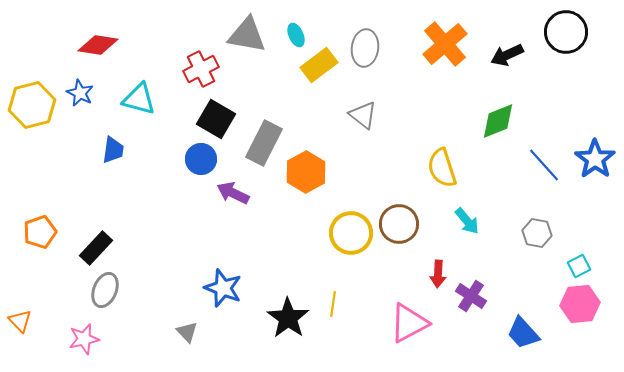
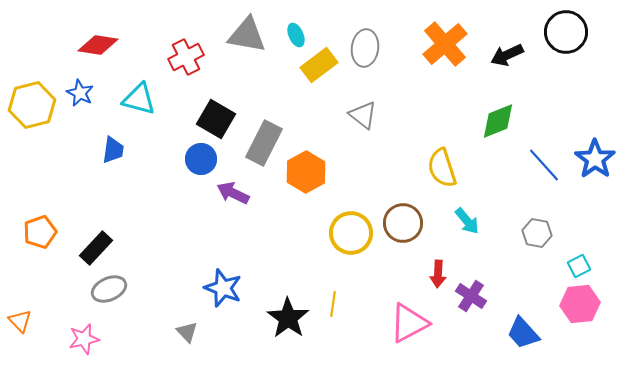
red cross at (201, 69): moved 15 px left, 12 px up
brown circle at (399, 224): moved 4 px right, 1 px up
gray ellipse at (105, 290): moved 4 px right, 1 px up; rotated 44 degrees clockwise
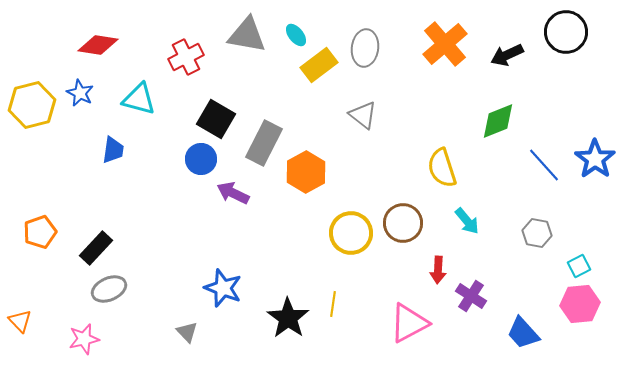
cyan ellipse at (296, 35): rotated 15 degrees counterclockwise
red arrow at (438, 274): moved 4 px up
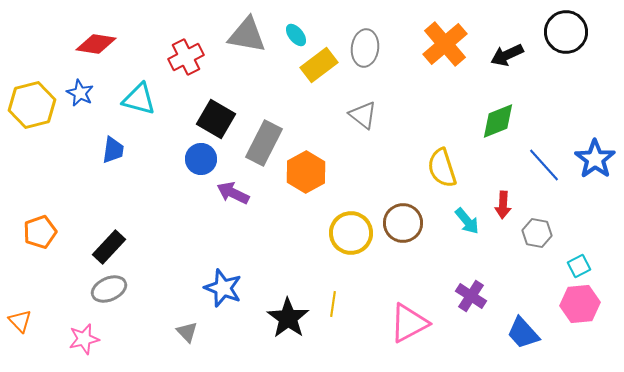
red diamond at (98, 45): moved 2 px left, 1 px up
black rectangle at (96, 248): moved 13 px right, 1 px up
red arrow at (438, 270): moved 65 px right, 65 px up
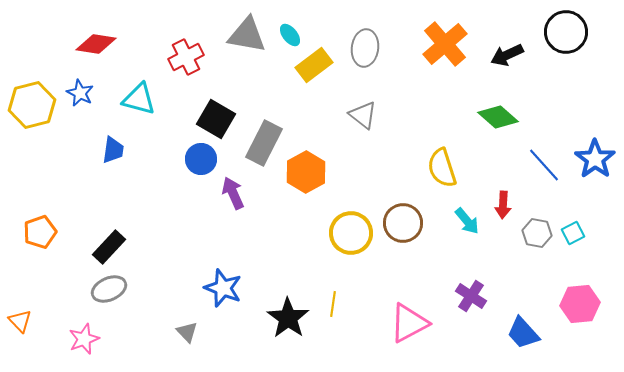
cyan ellipse at (296, 35): moved 6 px left
yellow rectangle at (319, 65): moved 5 px left
green diamond at (498, 121): moved 4 px up; rotated 63 degrees clockwise
purple arrow at (233, 193): rotated 40 degrees clockwise
cyan square at (579, 266): moved 6 px left, 33 px up
pink star at (84, 339): rotated 8 degrees counterclockwise
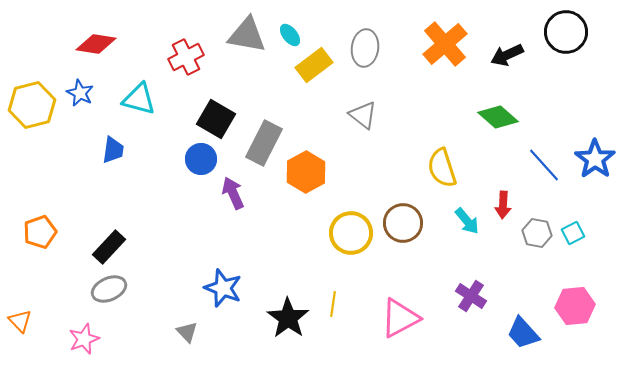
pink hexagon at (580, 304): moved 5 px left, 2 px down
pink triangle at (409, 323): moved 9 px left, 5 px up
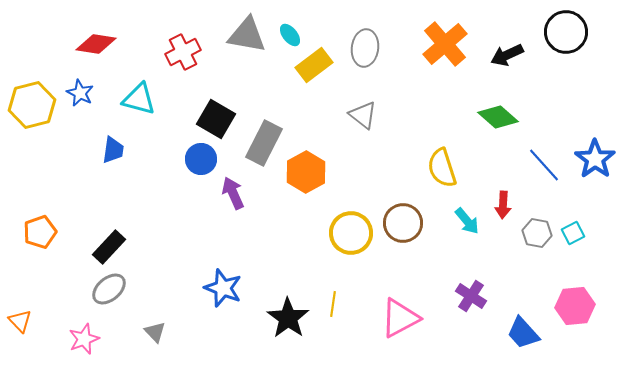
red cross at (186, 57): moved 3 px left, 5 px up
gray ellipse at (109, 289): rotated 16 degrees counterclockwise
gray triangle at (187, 332): moved 32 px left
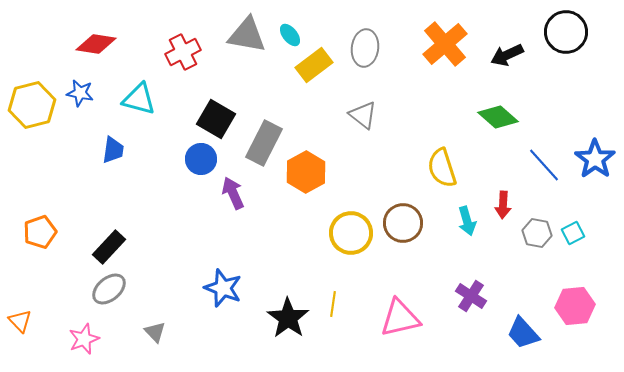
blue star at (80, 93): rotated 16 degrees counterclockwise
cyan arrow at (467, 221): rotated 24 degrees clockwise
pink triangle at (400, 318): rotated 15 degrees clockwise
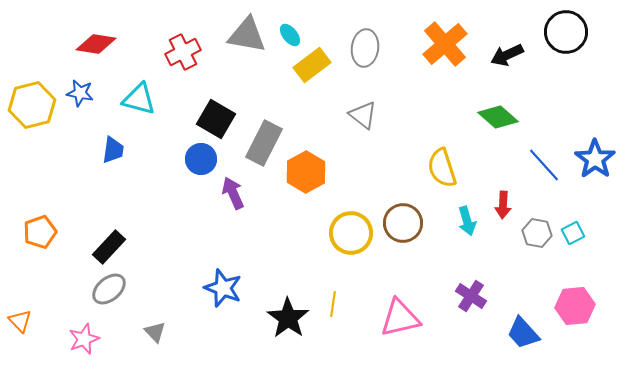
yellow rectangle at (314, 65): moved 2 px left
